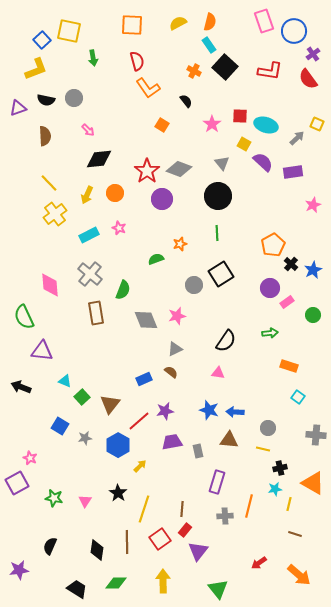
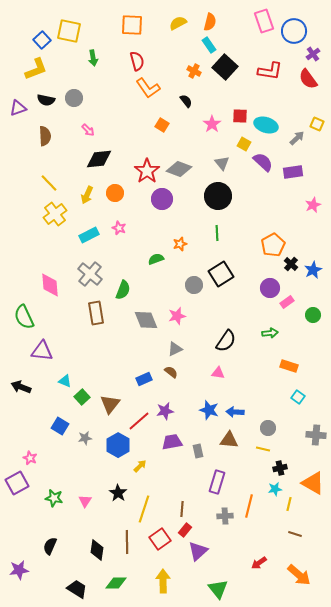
purple triangle at (198, 551): rotated 10 degrees clockwise
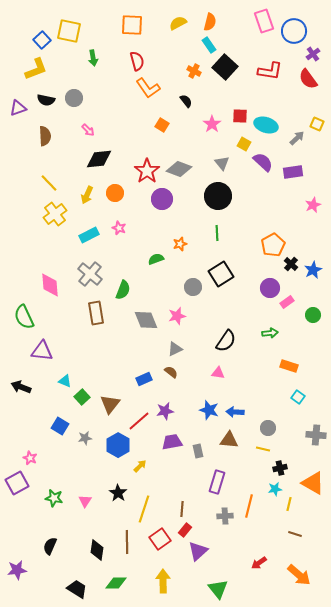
gray circle at (194, 285): moved 1 px left, 2 px down
purple star at (19, 570): moved 2 px left
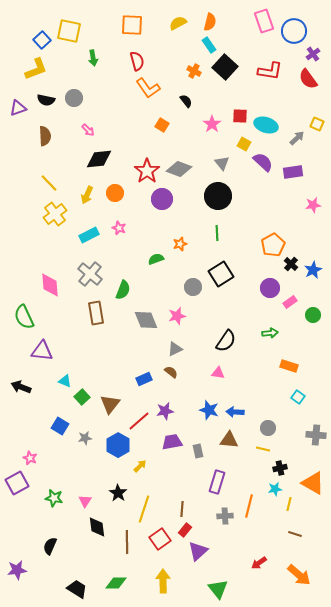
pink star at (313, 205): rotated 14 degrees clockwise
pink rectangle at (287, 302): moved 3 px right
black diamond at (97, 550): moved 23 px up; rotated 15 degrees counterclockwise
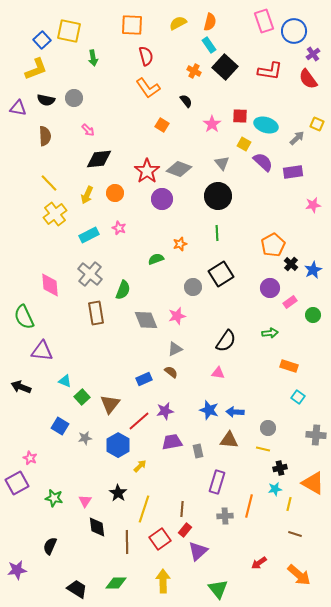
red semicircle at (137, 61): moved 9 px right, 5 px up
purple triangle at (18, 108): rotated 30 degrees clockwise
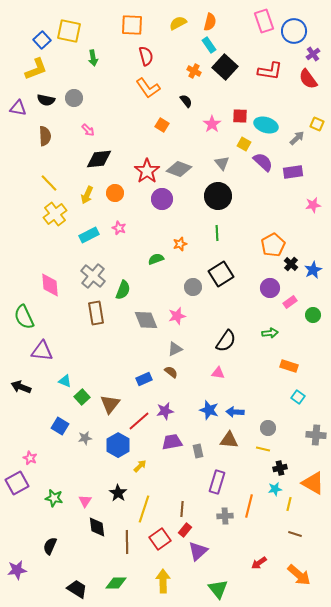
gray cross at (90, 274): moved 3 px right, 2 px down
